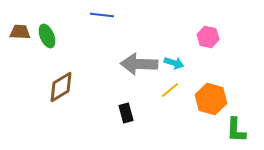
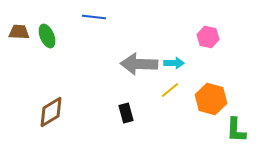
blue line: moved 8 px left, 2 px down
brown trapezoid: moved 1 px left
cyan arrow: rotated 18 degrees counterclockwise
brown diamond: moved 10 px left, 25 px down
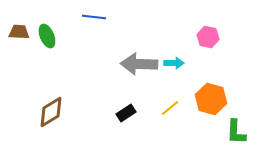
yellow line: moved 18 px down
black rectangle: rotated 72 degrees clockwise
green L-shape: moved 2 px down
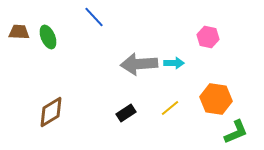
blue line: rotated 40 degrees clockwise
green ellipse: moved 1 px right, 1 px down
gray arrow: rotated 6 degrees counterclockwise
orange hexagon: moved 5 px right; rotated 8 degrees counterclockwise
green L-shape: rotated 116 degrees counterclockwise
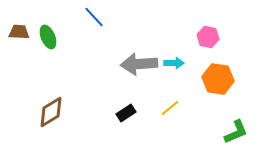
orange hexagon: moved 2 px right, 20 px up
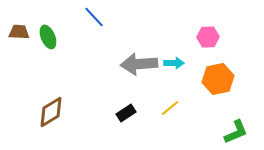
pink hexagon: rotated 15 degrees counterclockwise
orange hexagon: rotated 20 degrees counterclockwise
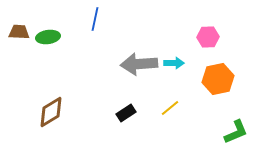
blue line: moved 1 px right, 2 px down; rotated 55 degrees clockwise
green ellipse: rotated 75 degrees counterclockwise
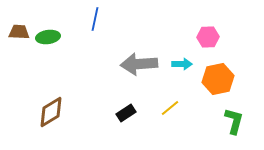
cyan arrow: moved 8 px right, 1 px down
green L-shape: moved 2 px left, 11 px up; rotated 52 degrees counterclockwise
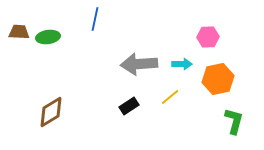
yellow line: moved 11 px up
black rectangle: moved 3 px right, 7 px up
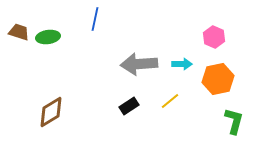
brown trapezoid: rotated 15 degrees clockwise
pink hexagon: moved 6 px right; rotated 25 degrees clockwise
yellow line: moved 4 px down
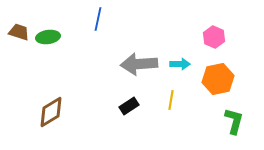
blue line: moved 3 px right
cyan arrow: moved 2 px left
yellow line: moved 1 px right, 1 px up; rotated 42 degrees counterclockwise
